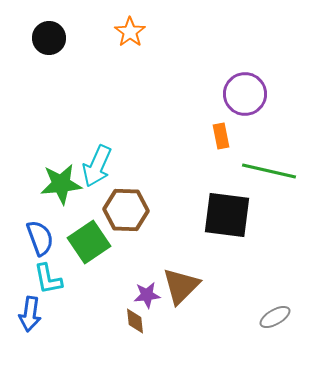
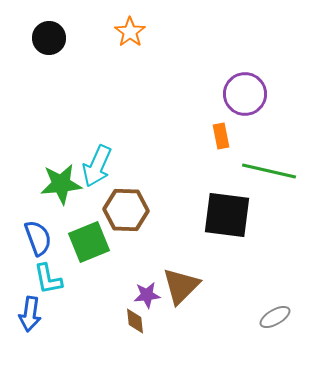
blue semicircle: moved 2 px left
green square: rotated 12 degrees clockwise
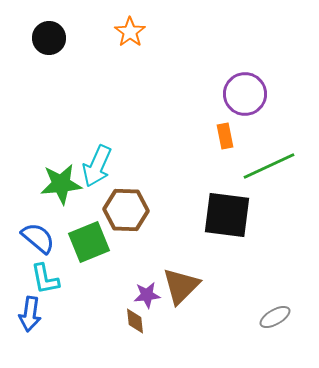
orange rectangle: moved 4 px right
green line: moved 5 px up; rotated 38 degrees counterclockwise
blue semicircle: rotated 30 degrees counterclockwise
cyan L-shape: moved 3 px left
